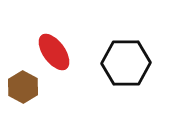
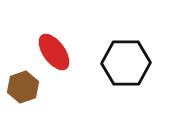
brown hexagon: rotated 12 degrees clockwise
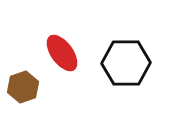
red ellipse: moved 8 px right, 1 px down
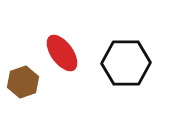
brown hexagon: moved 5 px up
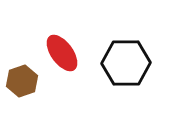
brown hexagon: moved 1 px left, 1 px up
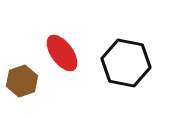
black hexagon: rotated 12 degrees clockwise
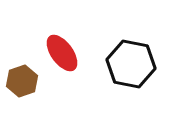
black hexagon: moved 5 px right, 1 px down
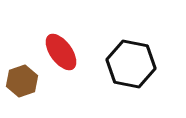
red ellipse: moved 1 px left, 1 px up
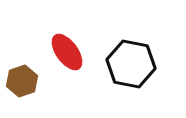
red ellipse: moved 6 px right
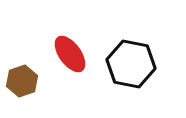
red ellipse: moved 3 px right, 2 px down
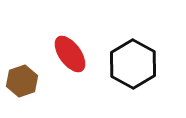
black hexagon: moved 2 px right; rotated 18 degrees clockwise
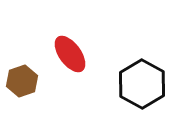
black hexagon: moved 9 px right, 20 px down
